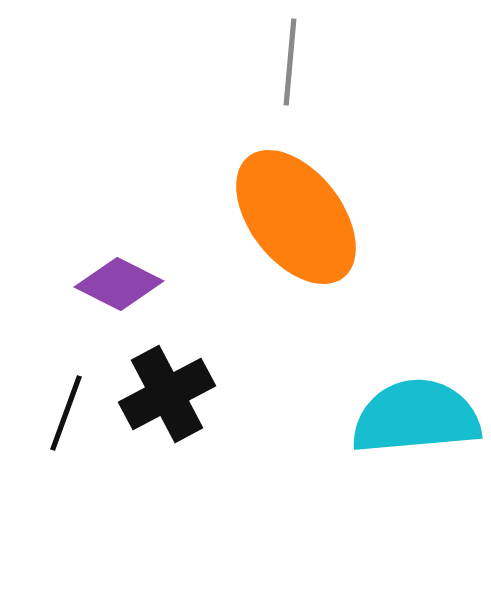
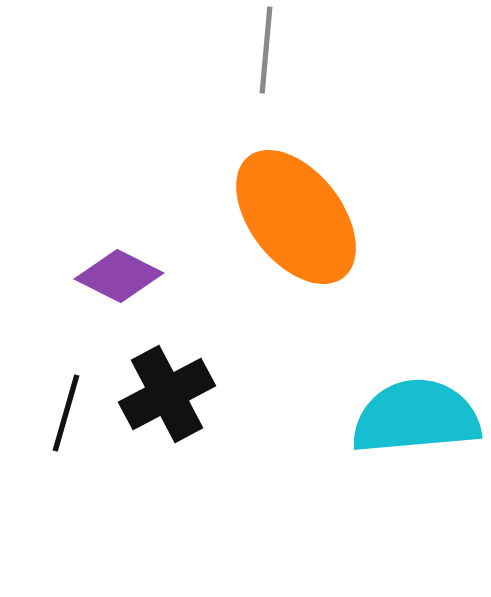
gray line: moved 24 px left, 12 px up
purple diamond: moved 8 px up
black line: rotated 4 degrees counterclockwise
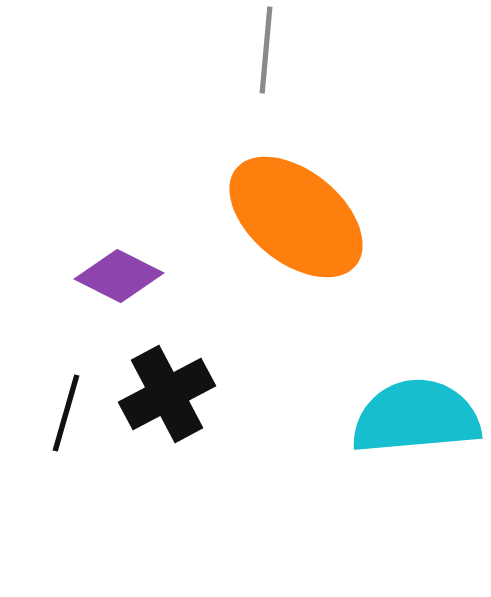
orange ellipse: rotated 13 degrees counterclockwise
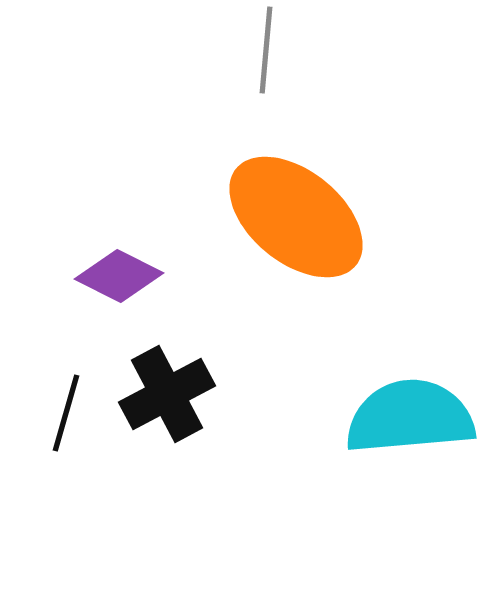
cyan semicircle: moved 6 px left
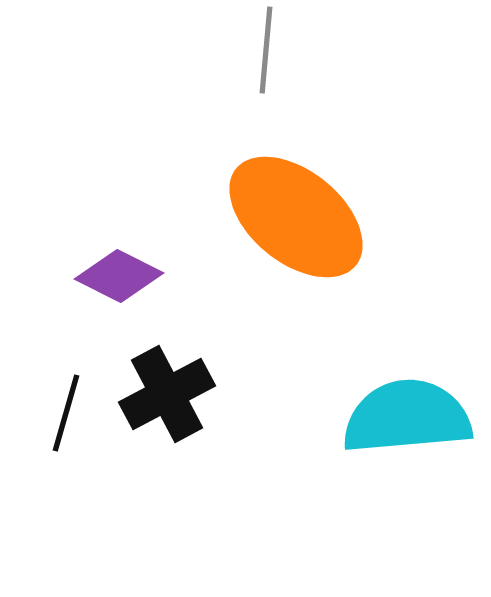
cyan semicircle: moved 3 px left
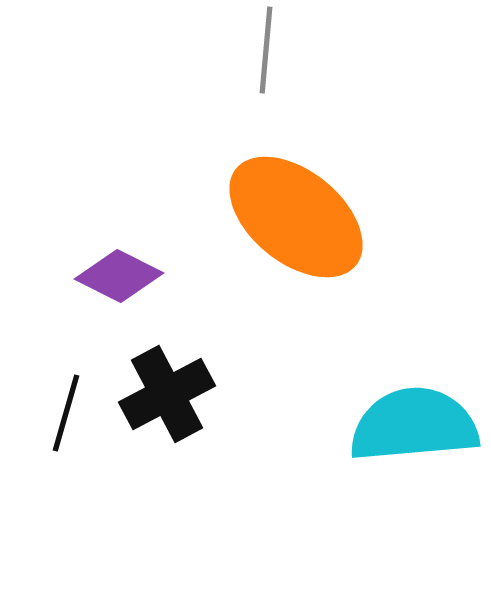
cyan semicircle: moved 7 px right, 8 px down
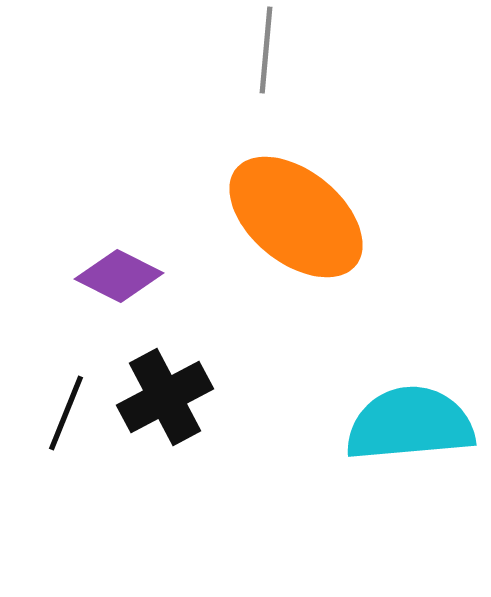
black cross: moved 2 px left, 3 px down
black line: rotated 6 degrees clockwise
cyan semicircle: moved 4 px left, 1 px up
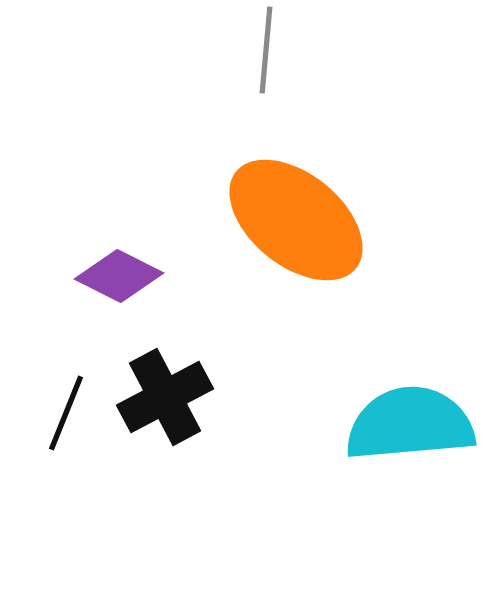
orange ellipse: moved 3 px down
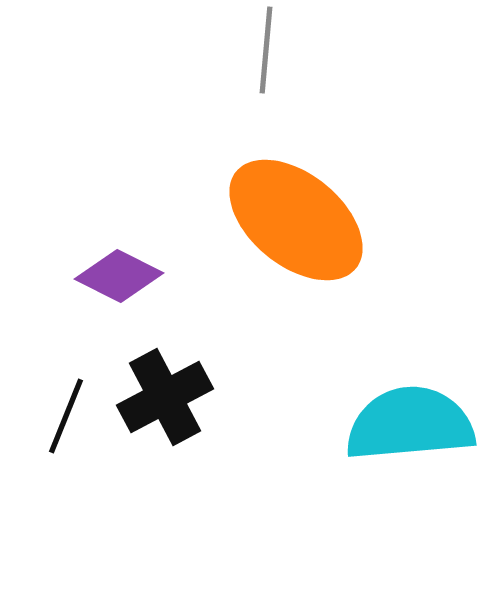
black line: moved 3 px down
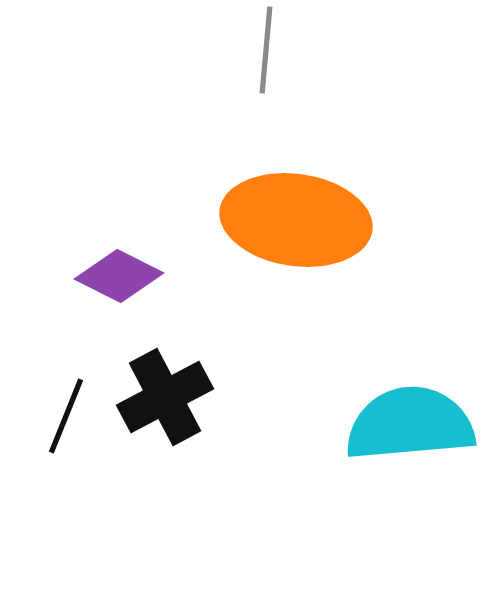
orange ellipse: rotated 31 degrees counterclockwise
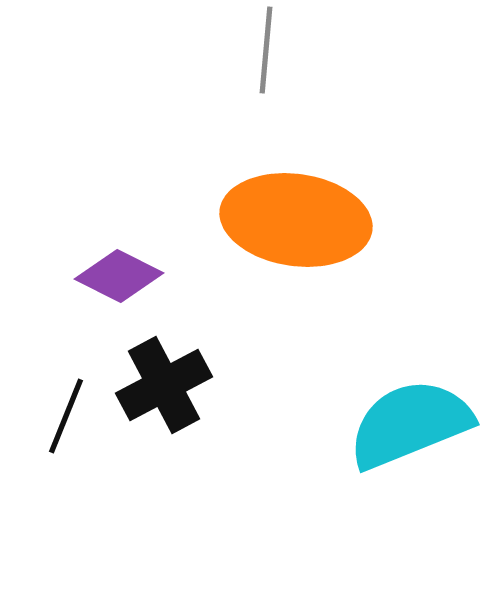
black cross: moved 1 px left, 12 px up
cyan semicircle: rotated 17 degrees counterclockwise
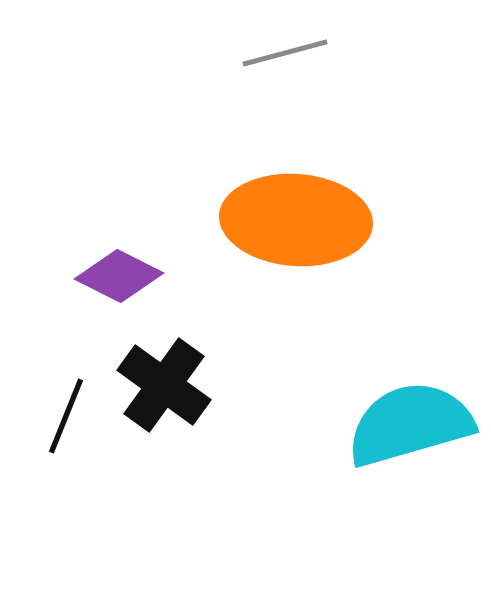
gray line: moved 19 px right, 3 px down; rotated 70 degrees clockwise
orange ellipse: rotated 4 degrees counterclockwise
black cross: rotated 26 degrees counterclockwise
cyan semicircle: rotated 6 degrees clockwise
